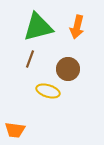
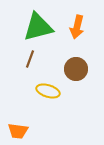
brown circle: moved 8 px right
orange trapezoid: moved 3 px right, 1 px down
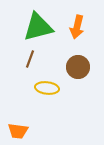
brown circle: moved 2 px right, 2 px up
yellow ellipse: moved 1 px left, 3 px up; rotated 10 degrees counterclockwise
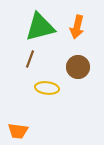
green triangle: moved 2 px right
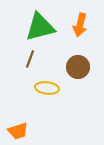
orange arrow: moved 3 px right, 2 px up
orange trapezoid: rotated 25 degrees counterclockwise
